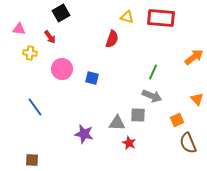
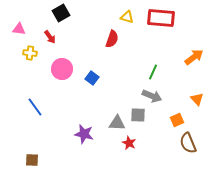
blue square: rotated 24 degrees clockwise
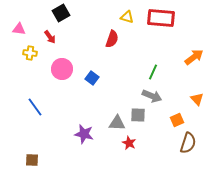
brown semicircle: rotated 140 degrees counterclockwise
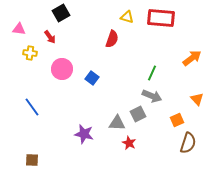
orange arrow: moved 2 px left, 1 px down
green line: moved 1 px left, 1 px down
blue line: moved 3 px left
gray square: moved 1 px up; rotated 28 degrees counterclockwise
